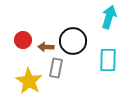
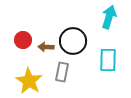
gray rectangle: moved 6 px right, 4 px down
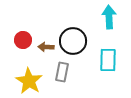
cyan arrow: rotated 20 degrees counterclockwise
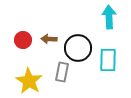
black circle: moved 5 px right, 7 px down
brown arrow: moved 3 px right, 8 px up
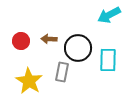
cyan arrow: moved 2 px up; rotated 115 degrees counterclockwise
red circle: moved 2 px left, 1 px down
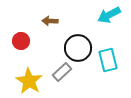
brown arrow: moved 1 px right, 18 px up
cyan rectangle: rotated 15 degrees counterclockwise
gray rectangle: rotated 36 degrees clockwise
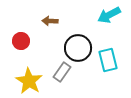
gray rectangle: rotated 12 degrees counterclockwise
